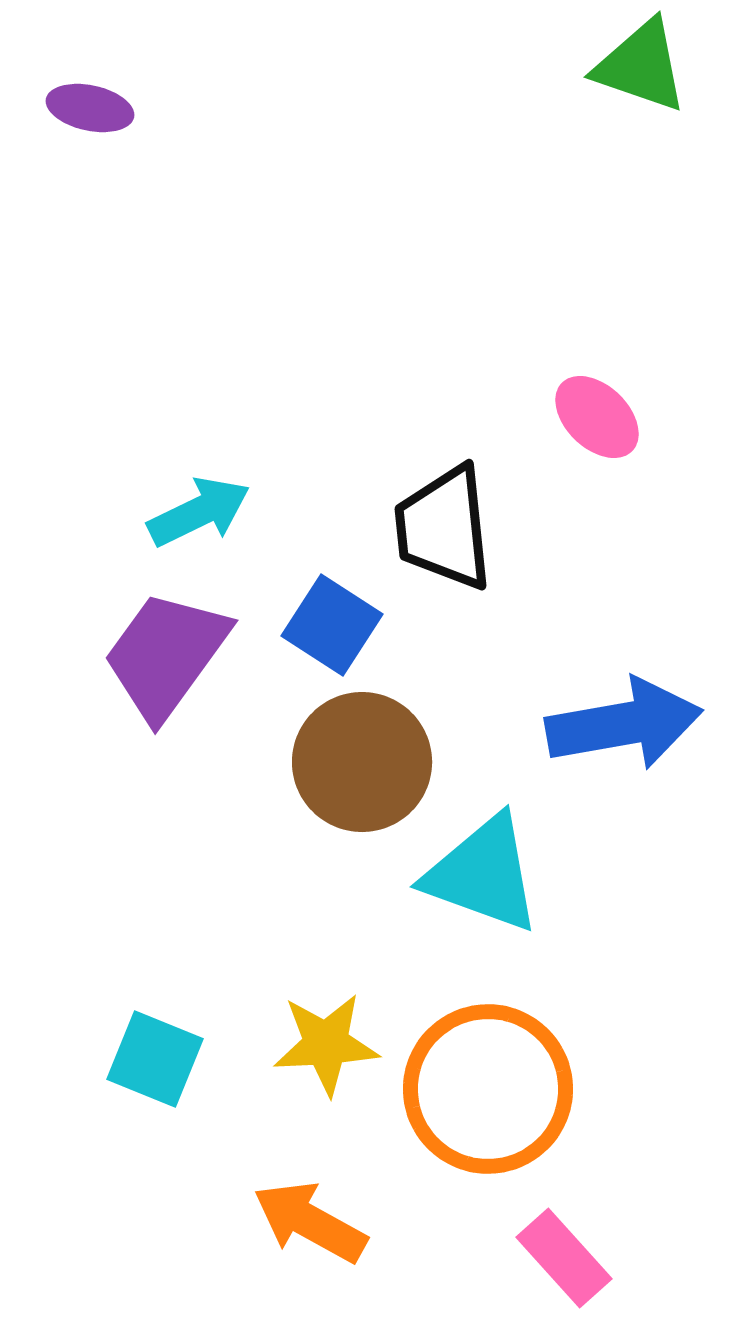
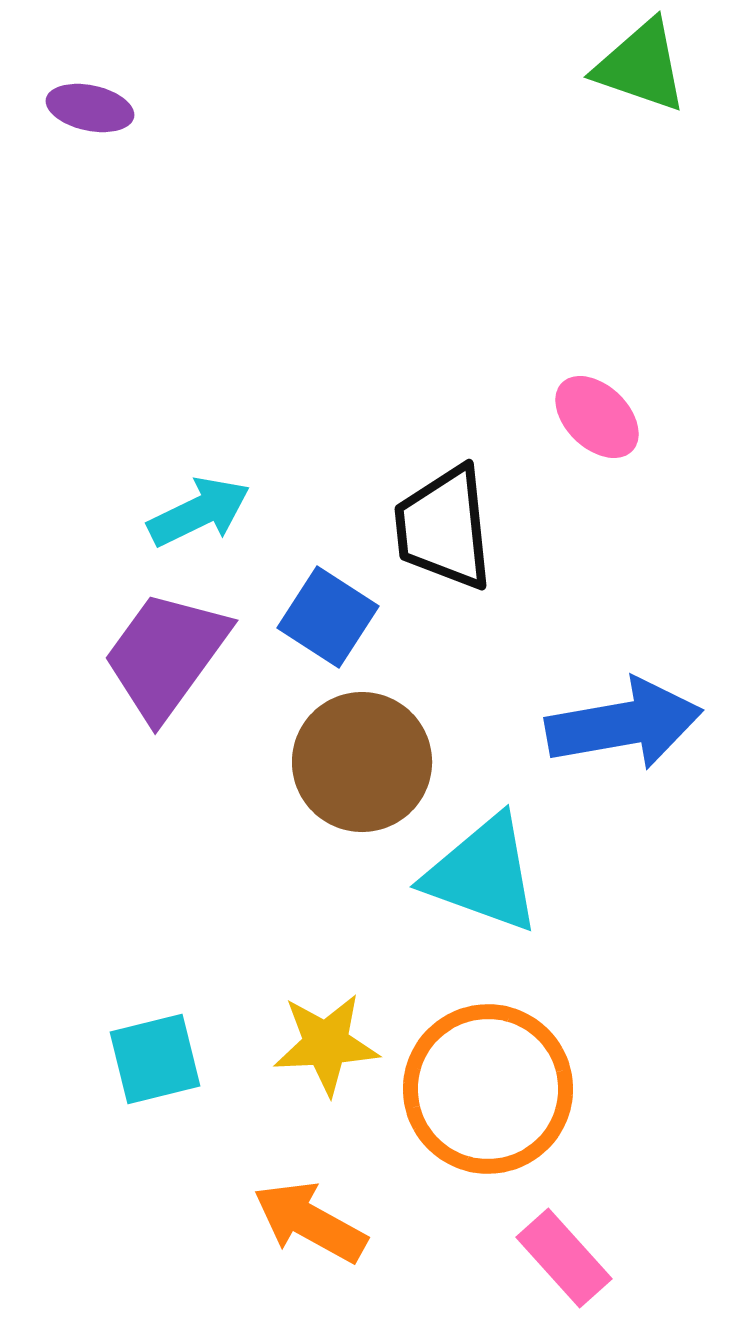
blue square: moved 4 px left, 8 px up
cyan square: rotated 36 degrees counterclockwise
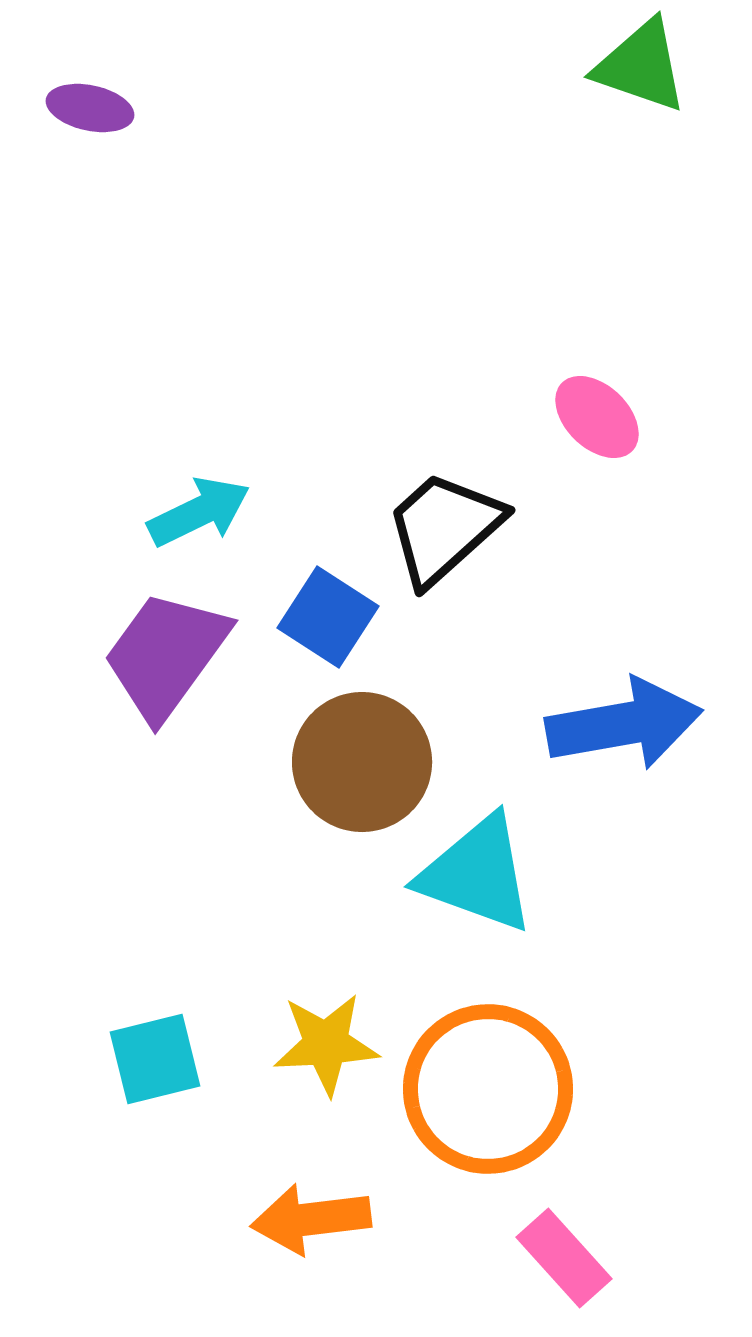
black trapezoid: rotated 54 degrees clockwise
cyan triangle: moved 6 px left
orange arrow: moved 1 px right, 3 px up; rotated 36 degrees counterclockwise
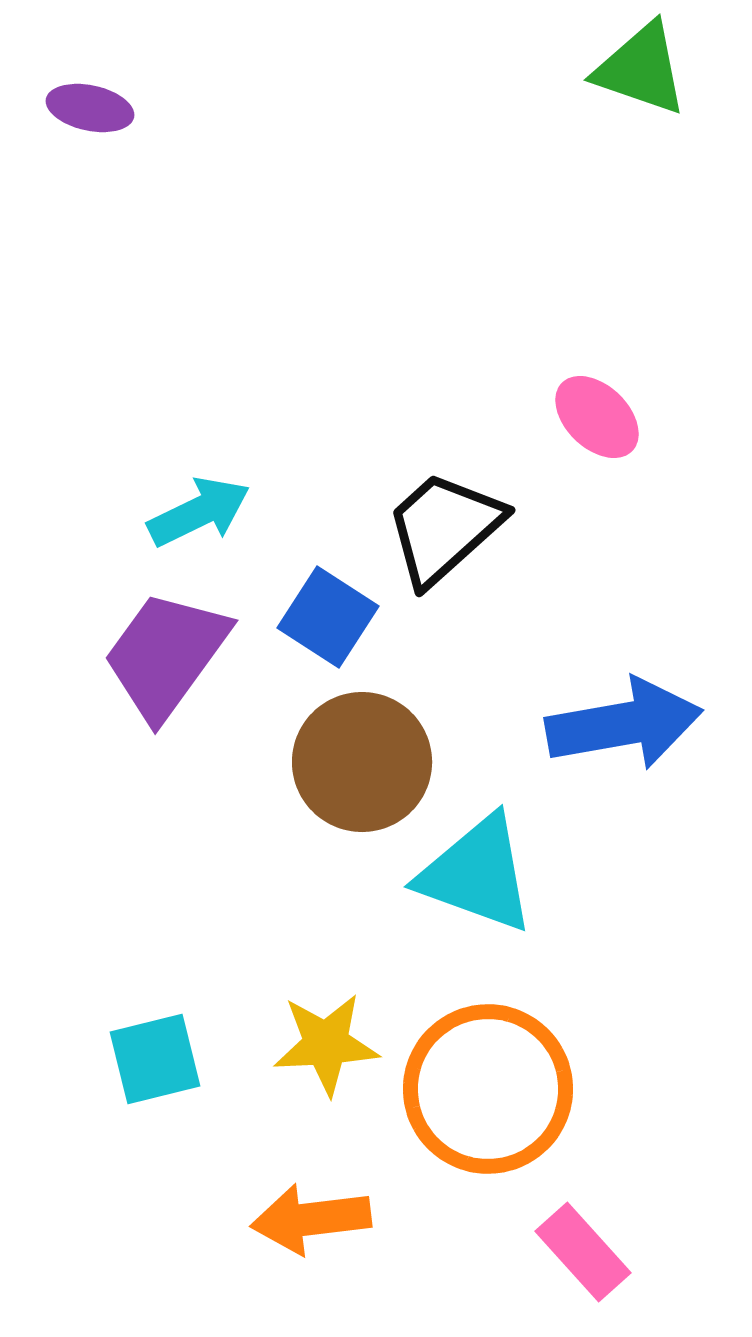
green triangle: moved 3 px down
pink rectangle: moved 19 px right, 6 px up
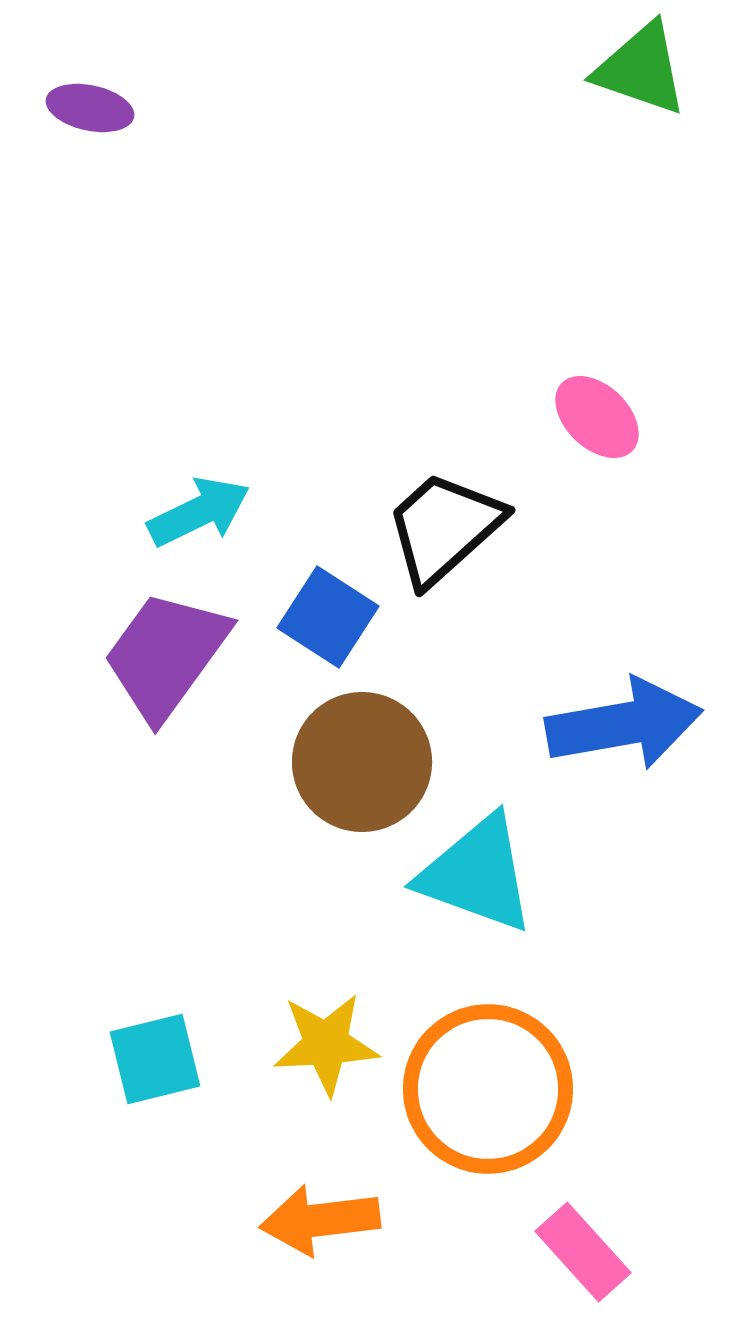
orange arrow: moved 9 px right, 1 px down
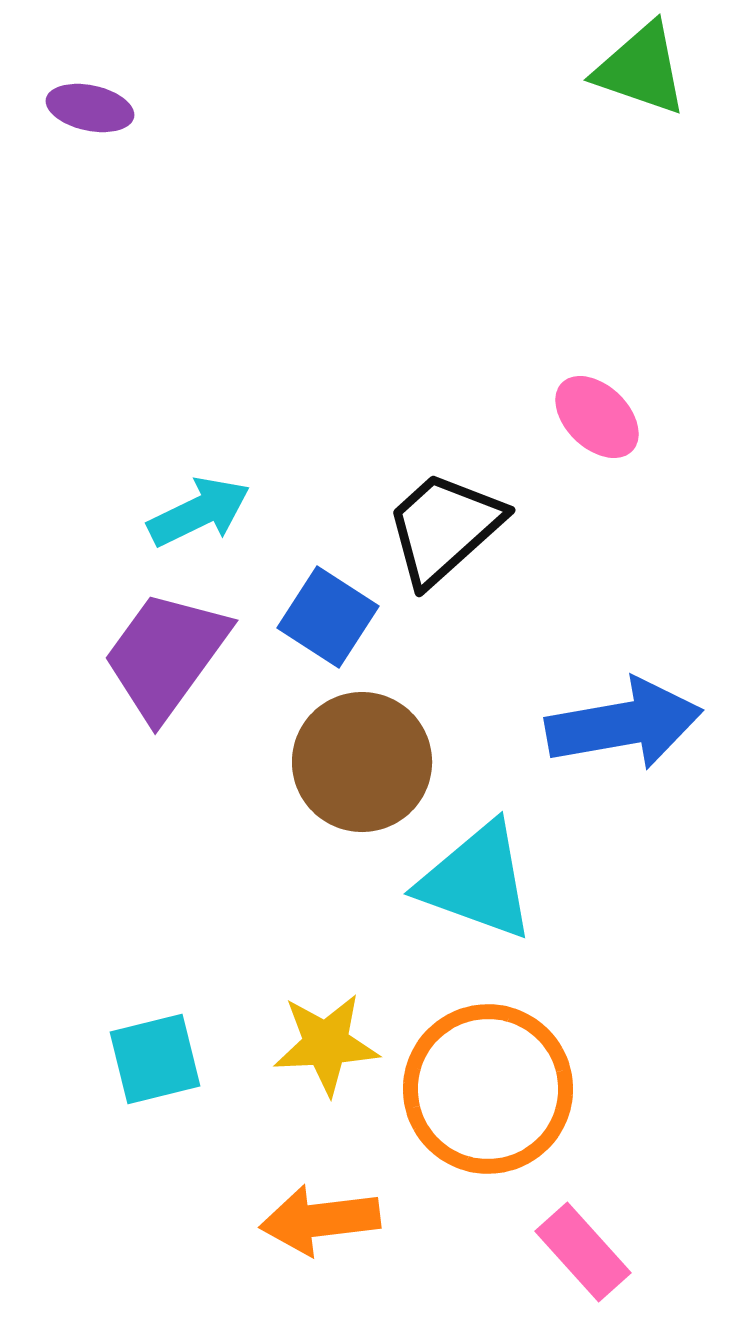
cyan triangle: moved 7 px down
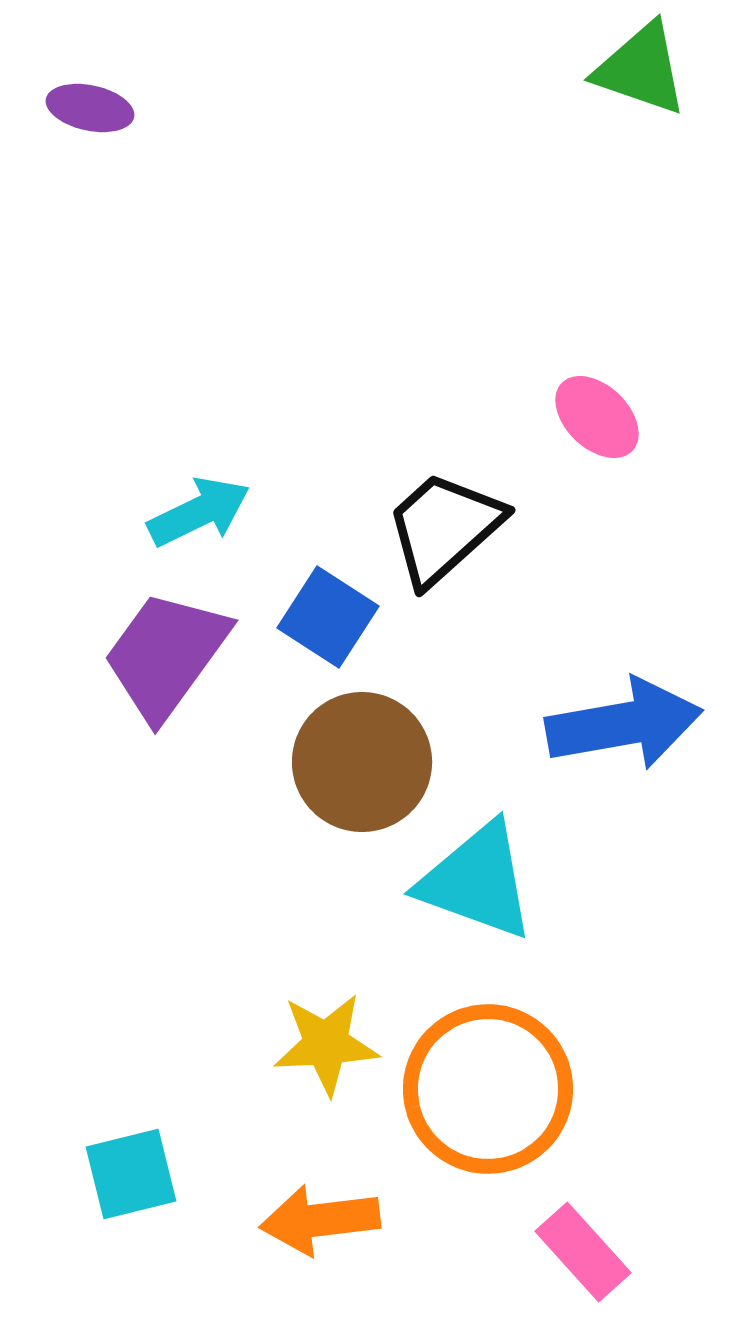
cyan square: moved 24 px left, 115 px down
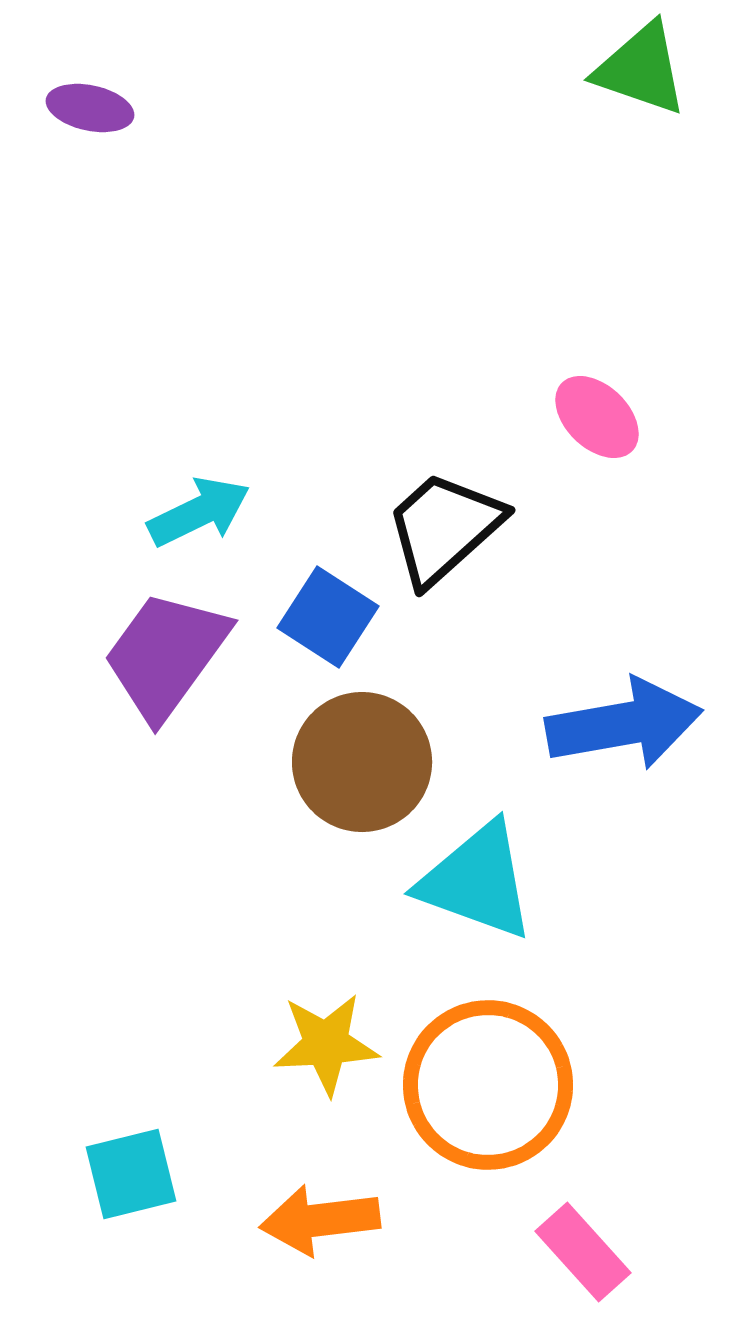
orange circle: moved 4 px up
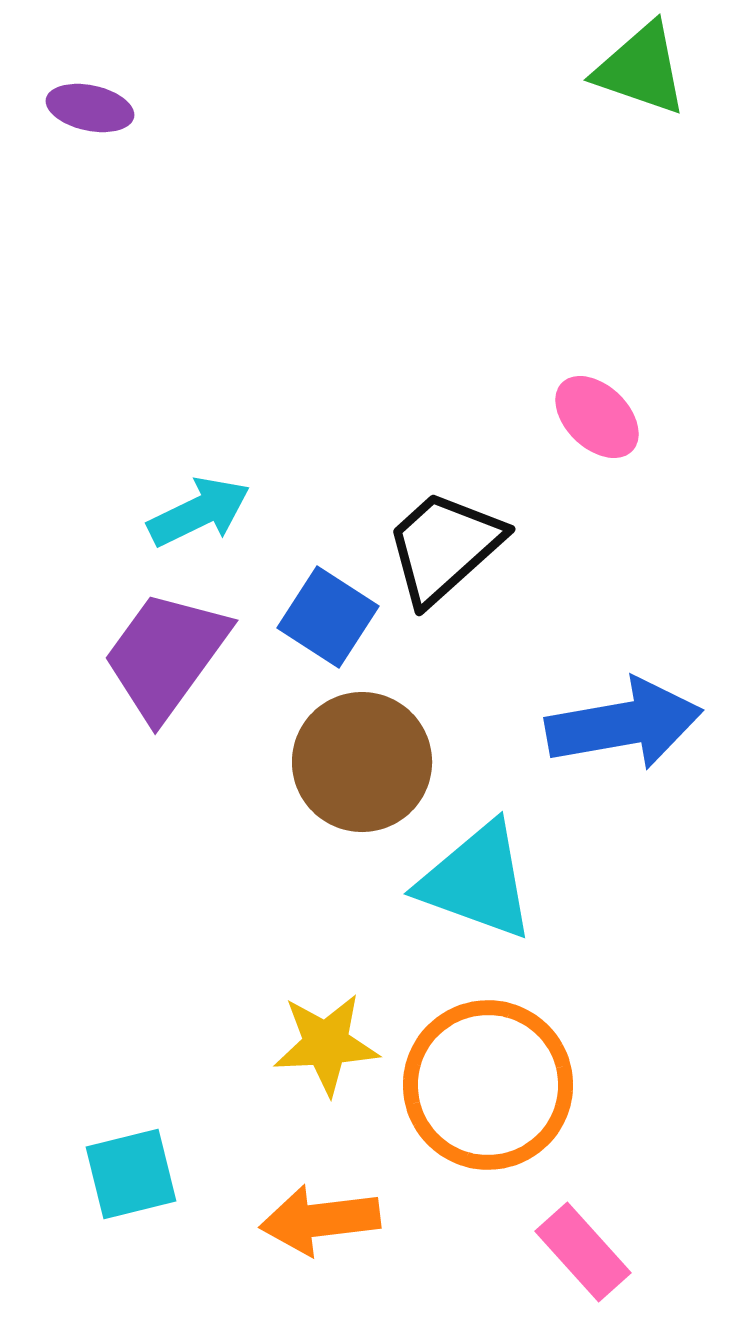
black trapezoid: moved 19 px down
